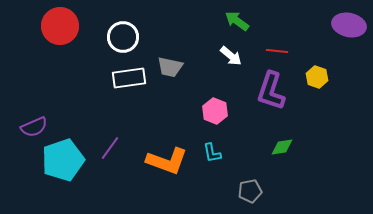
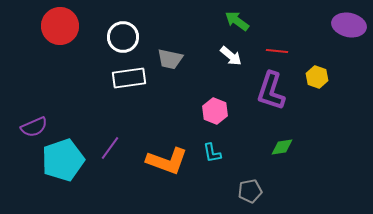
gray trapezoid: moved 8 px up
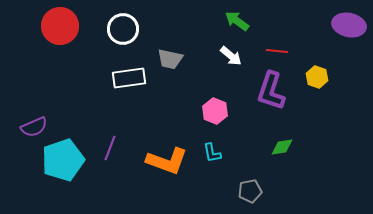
white circle: moved 8 px up
purple line: rotated 15 degrees counterclockwise
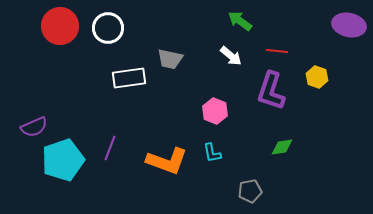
green arrow: moved 3 px right
white circle: moved 15 px left, 1 px up
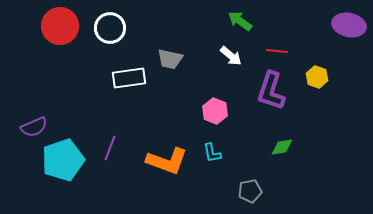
white circle: moved 2 px right
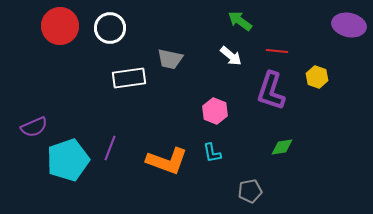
cyan pentagon: moved 5 px right
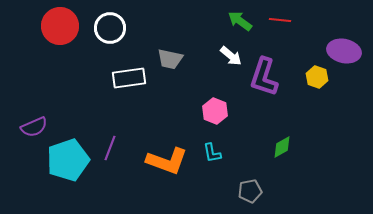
purple ellipse: moved 5 px left, 26 px down
red line: moved 3 px right, 31 px up
purple L-shape: moved 7 px left, 14 px up
green diamond: rotated 20 degrees counterclockwise
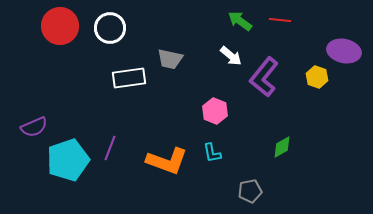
purple L-shape: rotated 21 degrees clockwise
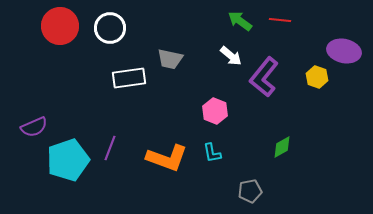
orange L-shape: moved 3 px up
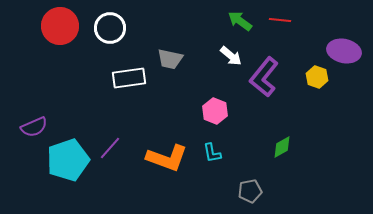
purple line: rotated 20 degrees clockwise
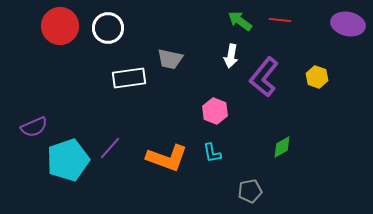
white circle: moved 2 px left
purple ellipse: moved 4 px right, 27 px up
white arrow: rotated 60 degrees clockwise
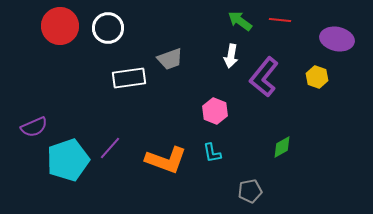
purple ellipse: moved 11 px left, 15 px down
gray trapezoid: rotated 32 degrees counterclockwise
orange L-shape: moved 1 px left, 2 px down
